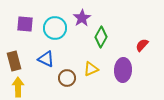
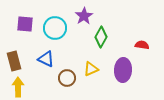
purple star: moved 2 px right, 2 px up
red semicircle: rotated 56 degrees clockwise
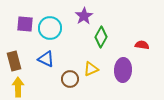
cyan circle: moved 5 px left
brown circle: moved 3 px right, 1 px down
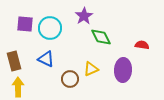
green diamond: rotated 55 degrees counterclockwise
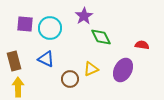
purple ellipse: rotated 25 degrees clockwise
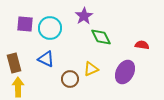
brown rectangle: moved 2 px down
purple ellipse: moved 2 px right, 2 px down
